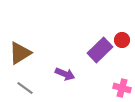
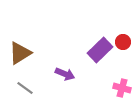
red circle: moved 1 px right, 2 px down
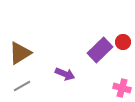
gray line: moved 3 px left, 2 px up; rotated 66 degrees counterclockwise
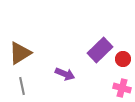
red circle: moved 17 px down
gray line: rotated 72 degrees counterclockwise
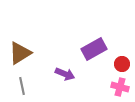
purple rectangle: moved 6 px left, 1 px up; rotated 15 degrees clockwise
red circle: moved 1 px left, 5 px down
pink cross: moved 2 px left, 1 px up
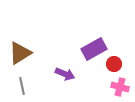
red circle: moved 8 px left
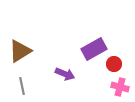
brown triangle: moved 2 px up
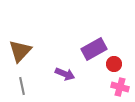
brown triangle: rotated 15 degrees counterclockwise
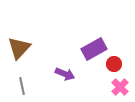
brown triangle: moved 1 px left, 3 px up
pink cross: rotated 30 degrees clockwise
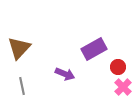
red circle: moved 4 px right, 3 px down
pink cross: moved 3 px right
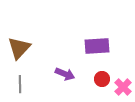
purple rectangle: moved 3 px right, 3 px up; rotated 25 degrees clockwise
red circle: moved 16 px left, 12 px down
gray line: moved 2 px left, 2 px up; rotated 12 degrees clockwise
